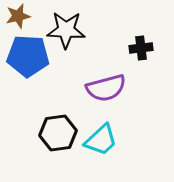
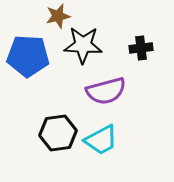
brown star: moved 40 px right
black star: moved 17 px right, 15 px down
purple semicircle: moved 3 px down
cyan trapezoid: rotated 15 degrees clockwise
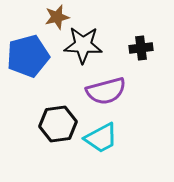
brown star: moved 1 px left, 1 px down
blue pentagon: rotated 18 degrees counterclockwise
black hexagon: moved 9 px up
cyan trapezoid: moved 2 px up
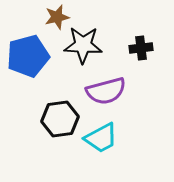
black hexagon: moved 2 px right, 5 px up
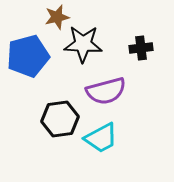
black star: moved 1 px up
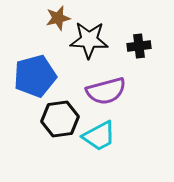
brown star: moved 1 px right, 1 px down
black star: moved 6 px right, 4 px up
black cross: moved 2 px left, 2 px up
blue pentagon: moved 7 px right, 20 px down
cyan trapezoid: moved 2 px left, 2 px up
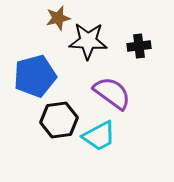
black star: moved 1 px left, 1 px down
purple semicircle: moved 6 px right, 2 px down; rotated 129 degrees counterclockwise
black hexagon: moved 1 px left, 1 px down
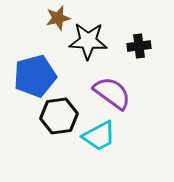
black hexagon: moved 4 px up
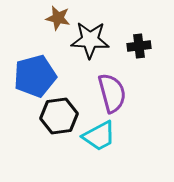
brown star: rotated 25 degrees clockwise
black star: moved 2 px right, 1 px up
purple semicircle: rotated 39 degrees clockwise
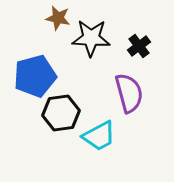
black star: moved 1 px right, 2 px up
black cross: rotated 30 degrees counterclockwise
purple semicircle: moved 17 px right
black hexagon: moved 2 px right, 3 px up
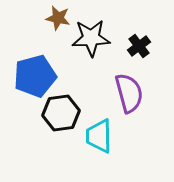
black star: rotated 6 degrees counterclockwise
cyan trapezoid: rotated 117 degrees clockwise
